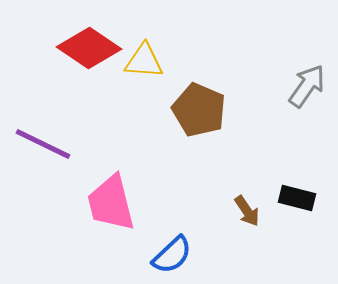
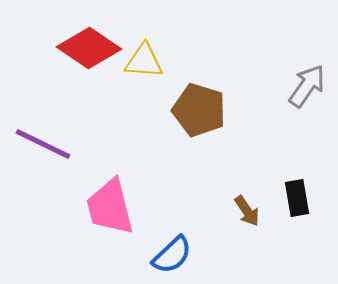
brown pentagon: rotated 6 degrees counterclockwise
black rectangle: rotated 66 degrees clockwise
pink trapezoid: moved 1 px left, 4 px down
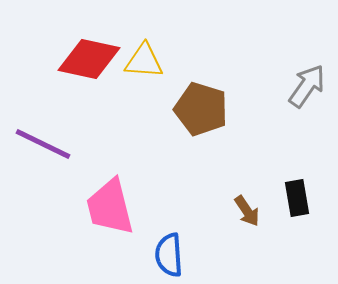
red diamond: moved 11 px down; rotated 22 degrees counterclockwise
brown pentagon: moved 2 px right, 1 px up
blue semicircle: moved 3 px left; rotated 129 degrees clockwise
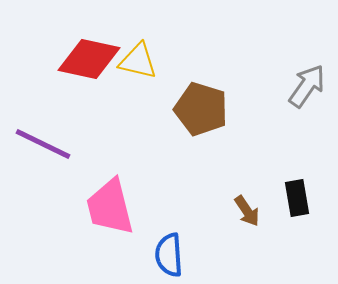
yellow triangle: moved 6 px left; rotated 9 degrees clockwise
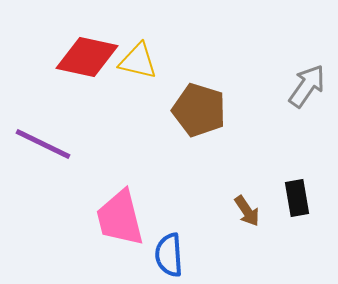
red diamond: moved 2 px left, 2 px up
brown pentagon: moved 2 px left, 1 px down
pink trapezoid: moved 10 px right, 11 px down
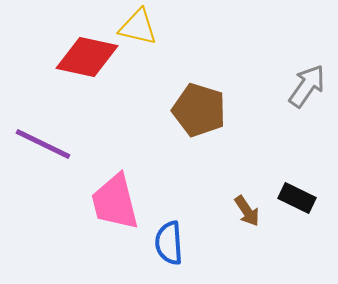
yellow triangle: moved 34 px up
black rectangle: rotated 54 degrees counterclockwise
pink trapezoid: moved 5 px left, 16 px up
blue semicircle: moved 12 px up
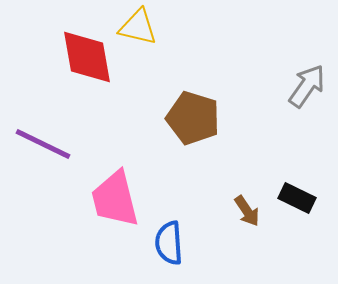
red diamond: rotated 68 degrees clockwise
brown pentagon: moved 6 px left, 8 px down
pink trapezoid: moved 3 px up
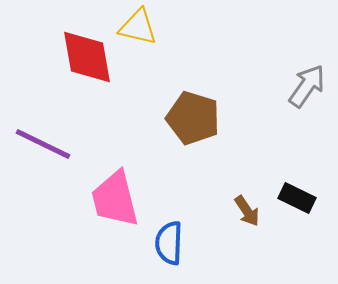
blue semicircle: rotated 6 degrees clockwise
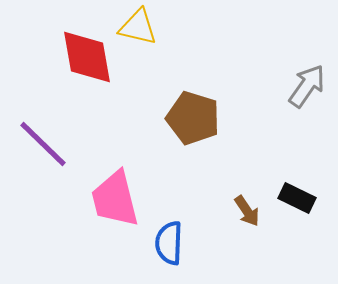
purple line: rotated 18 degrees clockwise
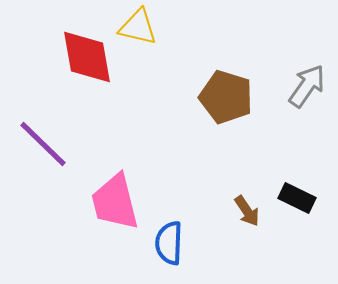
brown pentagon: moved 33 px right, 21 px up
pink trapezoid: moved 3 px down
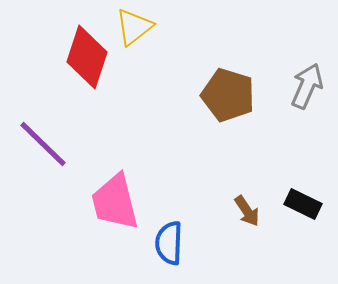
yellow triangle: moved 4 px left; rotated 51 degrees counterclockwise
red diamond: rotated 28 degrees clockwise
gray arrow: rotated 12 degrees counterclockwise
brown pentagon: moved 2 px right, 2 px up
black rectangle: moved 6 px right, 6 px down
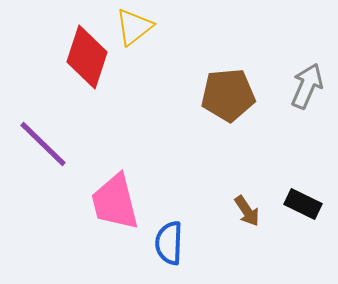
brown pentagon: rotated 22 degrees counterclockwise
